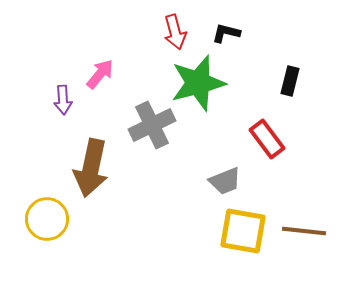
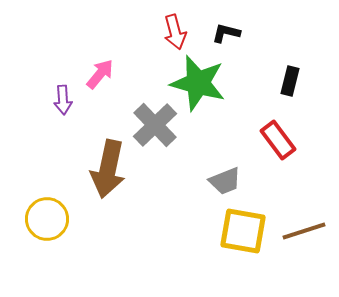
green star: rotated 30 degrees clockwise
gray cross: moved 3 px right; rotated 18 degrees counterclockwise
red rectangle: moved 11 px right, 1 px down
brown arrow: moved 17 px right, 1 px down
brown line: rotated 24 degrees counterclockwise
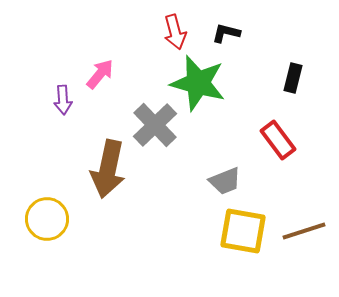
black rectangle: moved 3 px right, 3 px up
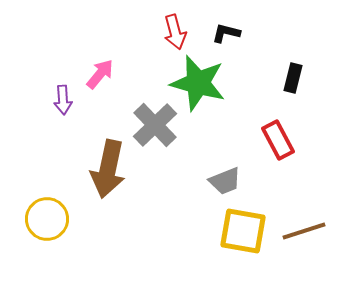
red rectangle: rotated 9 degrees clockwise
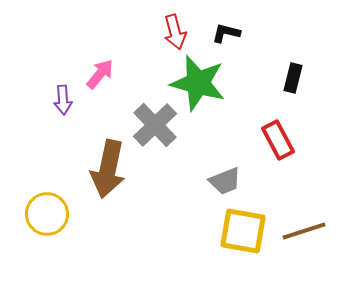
yellow circle: moved 5 px up
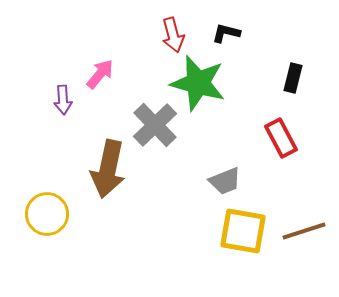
red arrow: moved 2 px left, 3 px down
red rectangle: moved 3 px right, 2 px up
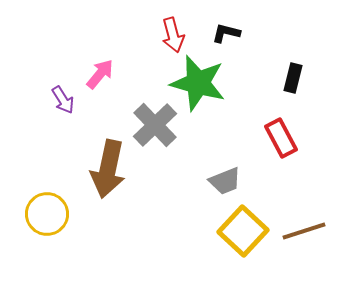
purple arrow: rotated 28 degrees counterclockwise
yellow square: rotated 33 degrees clockwise
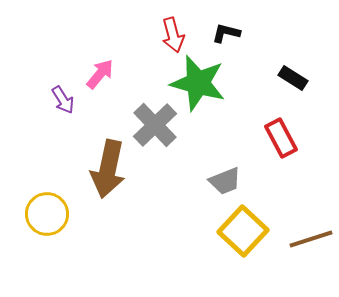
black rectangle: rotated 72 degrees counterclockwise
brown line: moved 7 px right, 8 px down
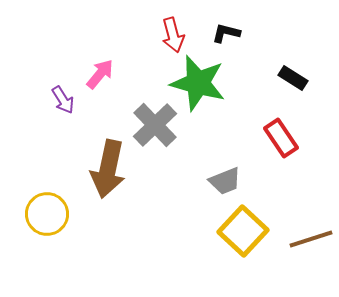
red rectangle: rotated 6 degrees counterclockwise
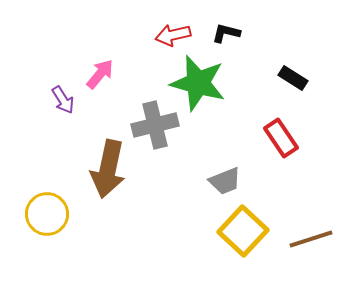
red arrow: rotated 92 degrees clockwise
gray cross: rotated 30 degrees clockwise
